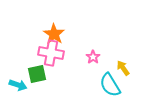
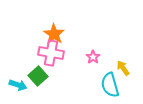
green square: moved 1 px right, 2 px down; rotated 30 degrees counterclockwise
cyan semicircle: rotated 15 degrees clockwise
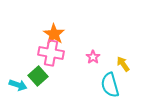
yellow arrow: moved 4 px up
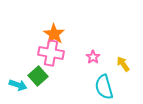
cyan semicircle: moved 6 px left, 2 px down
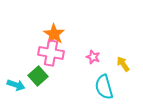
pink star: rotated 16 degrees counterclockwise
cyan arrow: moved 2 px left
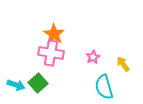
pink star: rotated 24 degrees clockwise
green square: moved 7 px down
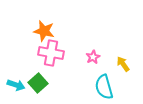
orange star: moved 10 px left, 3 px up; rotated 20 degrees counterclockwise
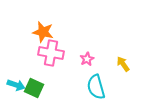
orange star: moved 1 px left, 1 px down
pink star: moved 6 px left, 2 px down
green square: moved 4 px left, 5 px down; rotated 24 degrees counterclockwise
cyan semicircle: moved 8 px left
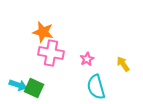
cyan arrow: moved 2 px right
